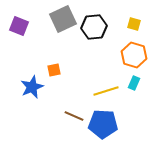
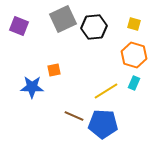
blue star: rotated 25 degrees clockwise
yellow line: rotated 15 degrees counterclockwise
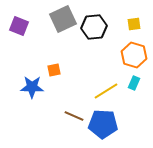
yellow square: rotated 24 degrees counterclockwise
